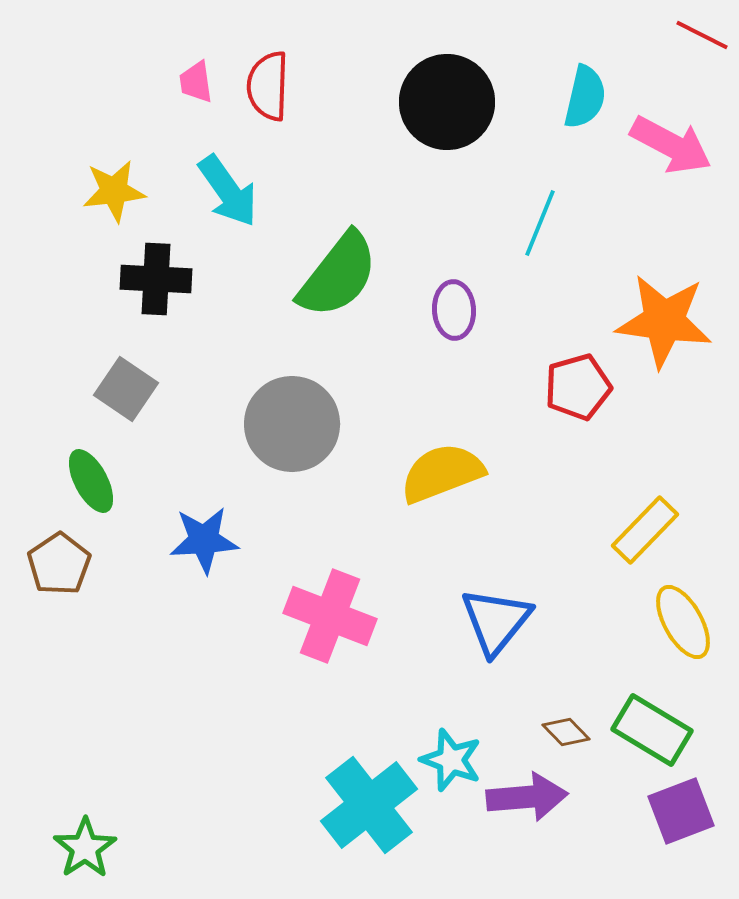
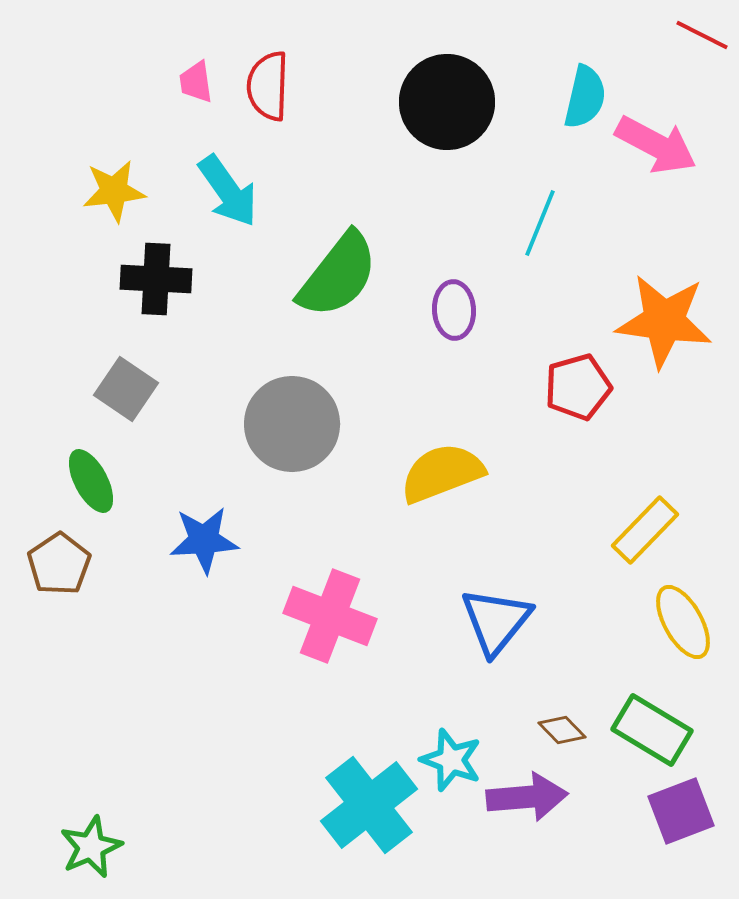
pink arrow: moved 15 px left
brown diamond: moved 4 px left, 2 px up
green star: moved 6 px right, 1 px up; rotated 10 degrees clockwise
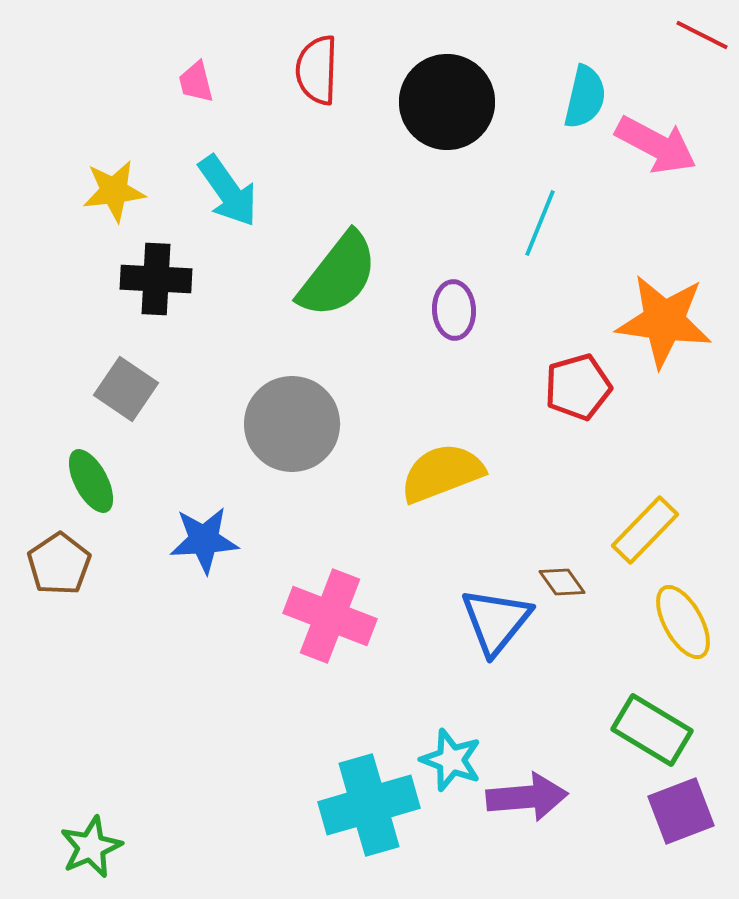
pink trapezoid: rotated 6 degrees counterclockwise
red semicircle: moved 49 px right, 16 px up
brown diamond: moved 148 px up; rotated 9 degrees clockwise
cyan cross: rotated 22 degrees clockwise
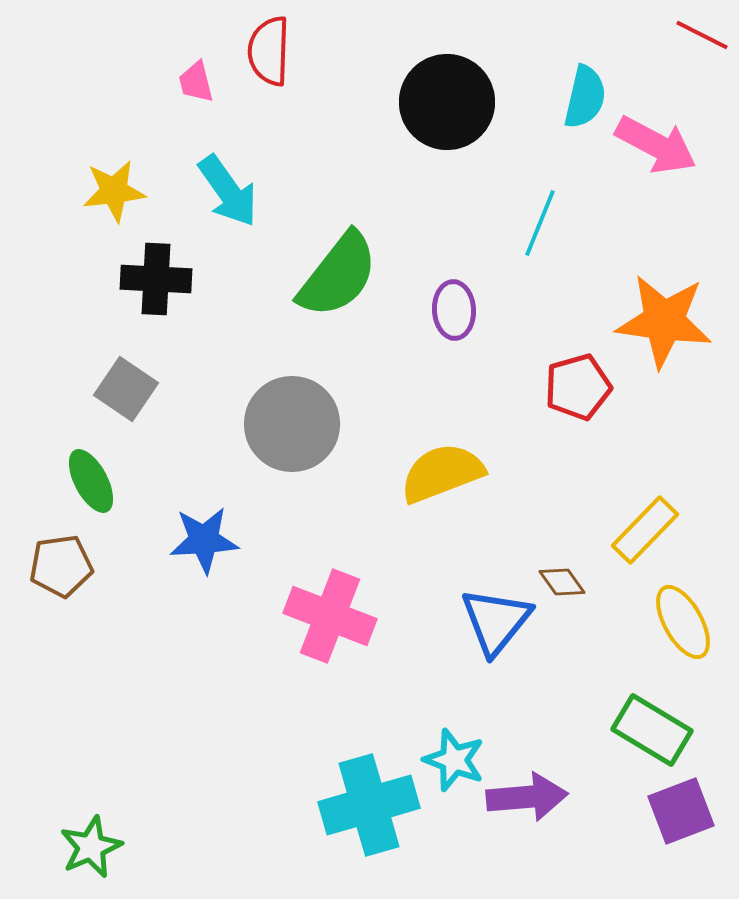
red semicircle: moved 48 px left, 19 px up
brown pentagon: moved 2 px right, 2 px down; rotated 26 degrees clockwise
cyan star: moved 3 px right
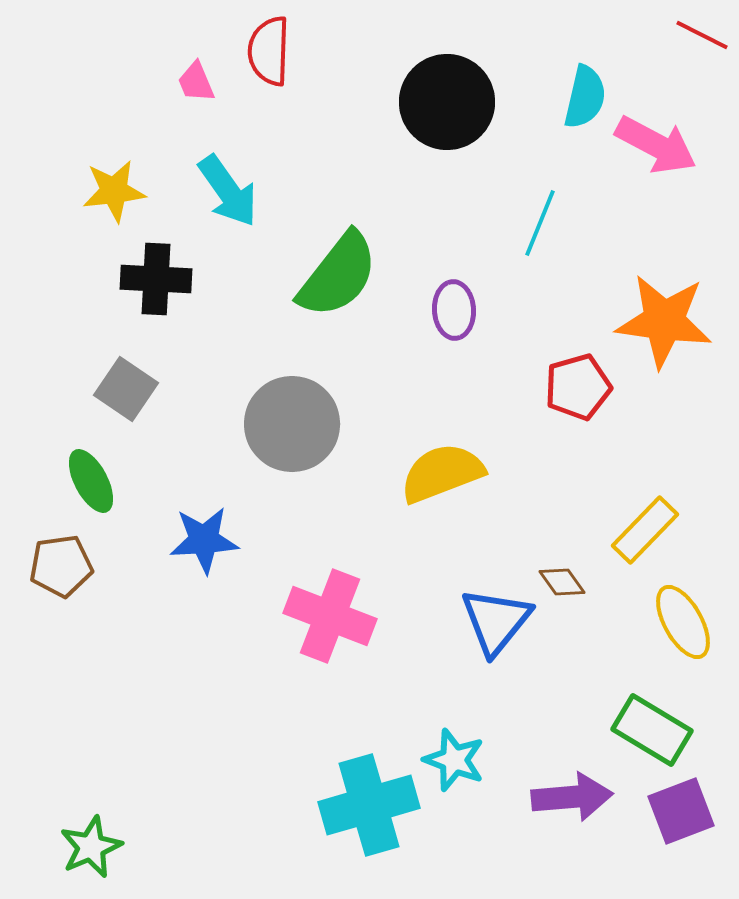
pink trapezoid: rotated 9 degrees counterclockwise
purple arrow: moved 45 px right
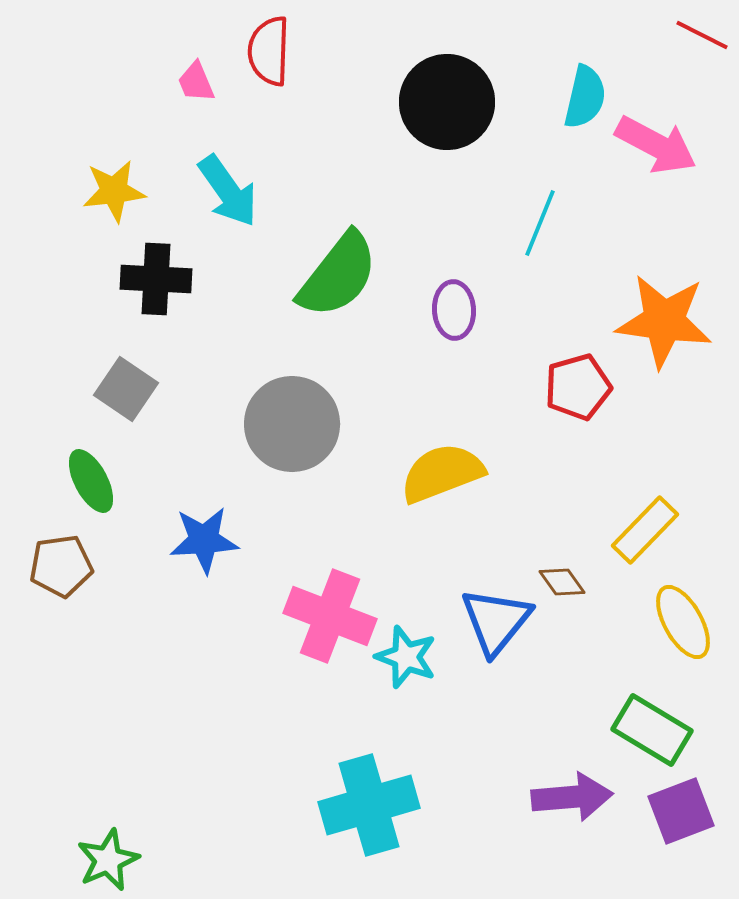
cyan star: moved 48 px left, 103 px up
green star: moved 17 px right, 13 px down
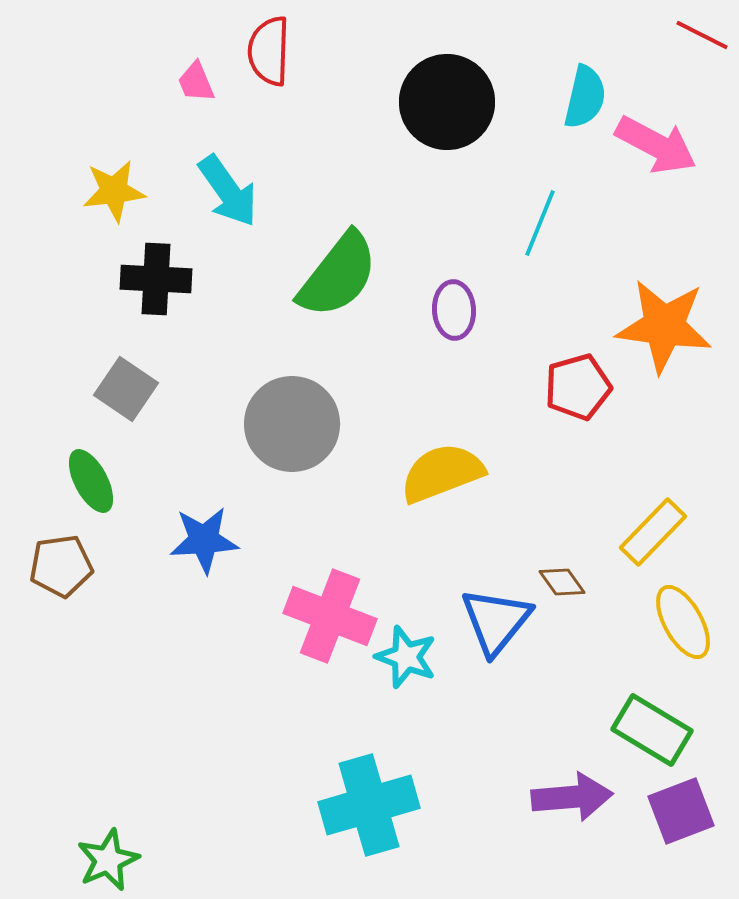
orange star: moved 5 px down
yellow rectangle: moved 8 px right, 2 px down
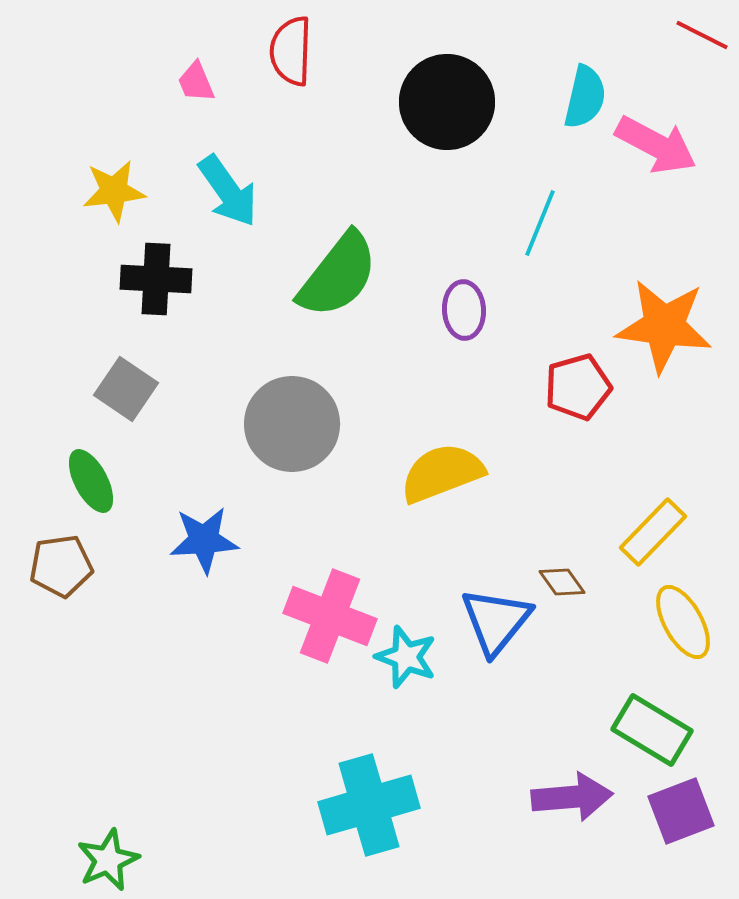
red semicircle: moved 22 px right
purple ellipse: moved 10 px right
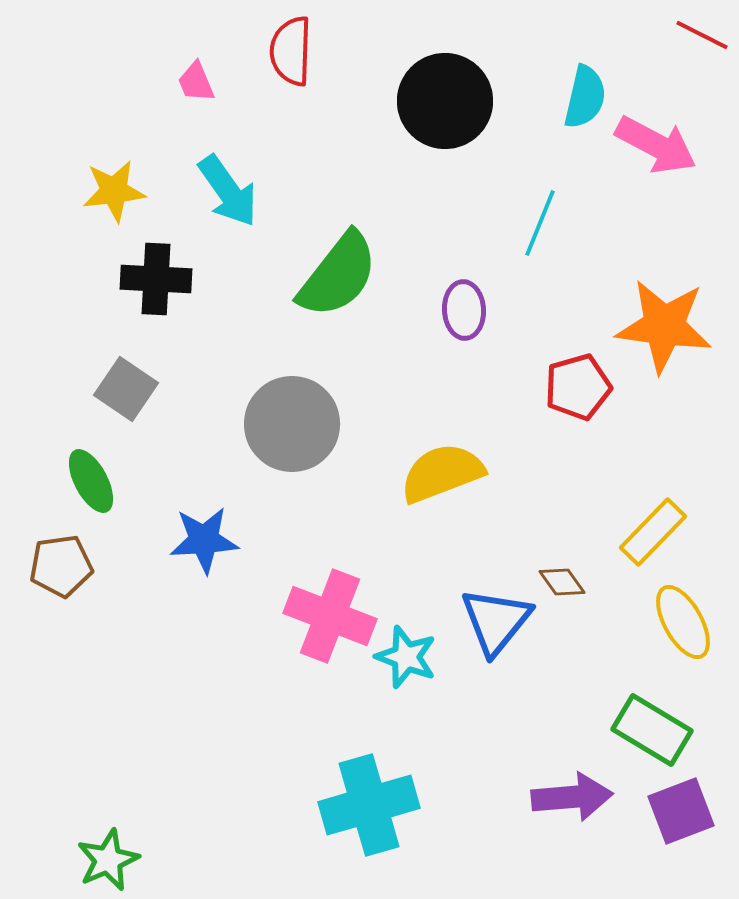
black circle: moved 2 px left, 1 px up
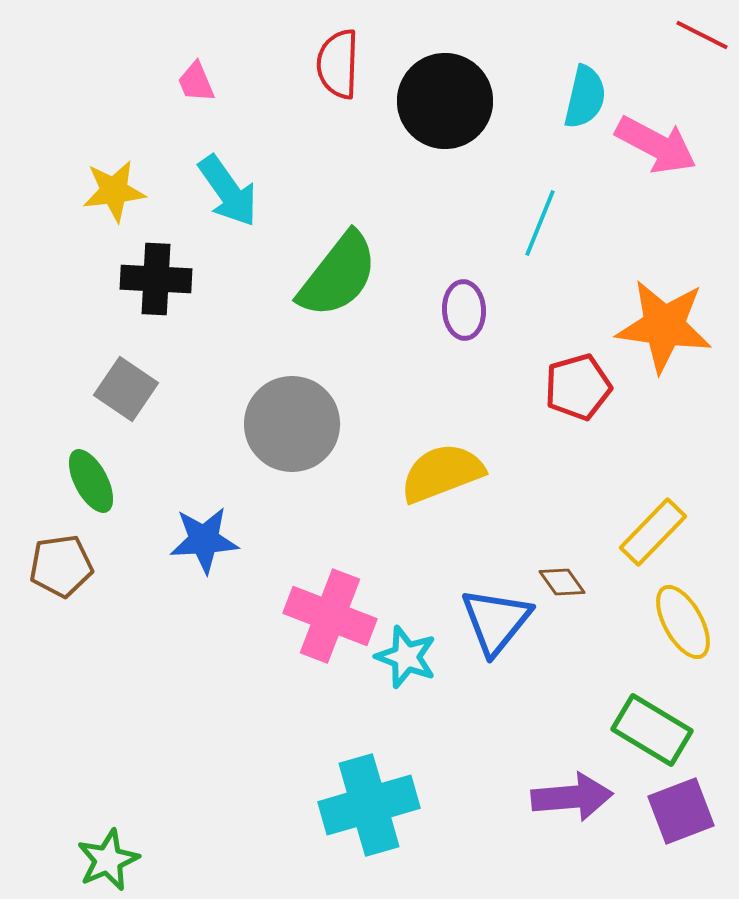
red semicircle: moved 47 px right, 13 px down
